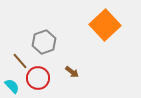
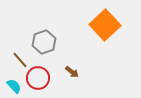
brown line: moved 1 px up
cyan semicircle: moved 2 px right
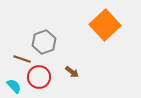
brown line: moved 2 px right, 1 px up; rotated 30 degrees counterclockwise
red circle: moved 1 px right, 1 px up
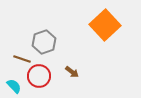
red circle: moved 1 px up
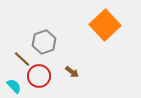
brown line: rotated 24 degrees clockwise
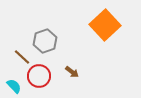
gray hexagon: moved 1 px right, 1 px up
brown line: moved 2 px up
